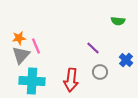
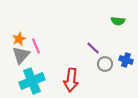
orange star: moved 1 px down; rotated 16 degrees counterclockwise
blue cross: rotated 24 degrees counterclockwise
gray circle: moved 5 px right, 8 px up
cyan cross: rotated 25 degrees counterclockwise
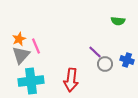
purple line: moved 2 px right, 4 px down
blue cross: moved 1 px right
cyan cross: moved 1 px left; rotated 15 degrees clockwise
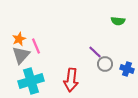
blue cross: moved 9 px down
cyan cross: rotated 10 degrees counterclockwise
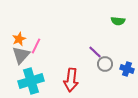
pink line: rotated 49 degrees clockwise
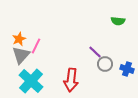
cyan cross: rotated 30 degrees counterclockwise
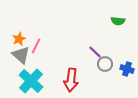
gray triangle: rotated 30 degrees counterclockwise
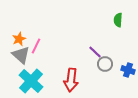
green semicircle: moved 1 px up; rotated 88 degrees clockwise
blue cross: moved 1 px right, 1 px down
